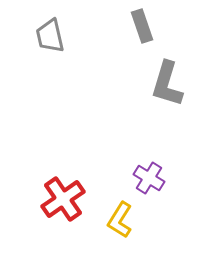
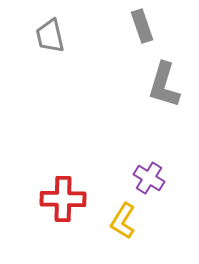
gray L-shape: moved 3 px left, 1 px down
red cross: rotated 36 degrees clockwise
yellow L-shape: moved 3 px right, 1 px down
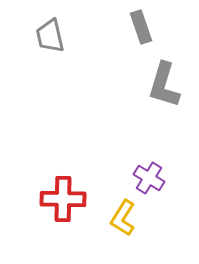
gray rectangle: moved 1 px left, 1 px down
yellow L-shape: moved 3 px up
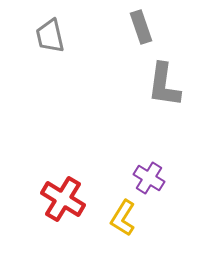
gray L-shape: rotated 9 degrees counterclockwise
red cross: rotated 30 degrees clockwise
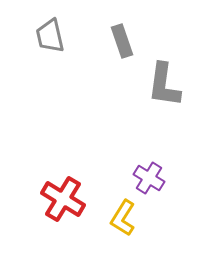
gray rectangle: moved 19 px left, 14 px down
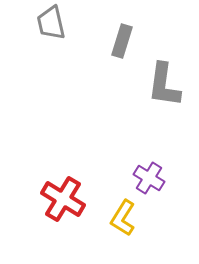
gray trapezoid: moved 1 px right, 13 px up
gray rectangle: rotated 36 degrees clockwise
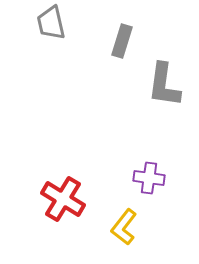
purple cross: rotated 24 degrees counterclockwise
yellow L-shape: moved 1 px right, 9 px down; rotated 6 degrees clockwise
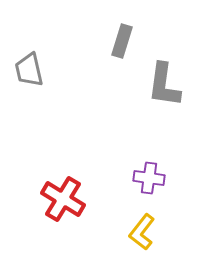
gray trapezoid: moved 22 px left, 47 px down
yellow L-shape: moved 18 px right, 5 px down
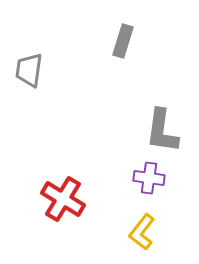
gray rectangle: moved 1 px right
gray trapezoid: rotated 21 degrees clockwise
gray L-shape: moved 2 px left, 46 px down
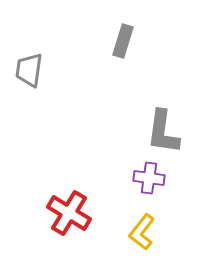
gray L-shape: moved 1 px right, 1 px down
red cross: moved 6 px right, 14 px down
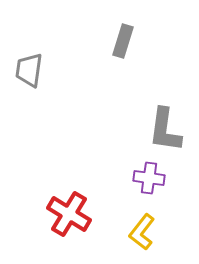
gray L-shape: moved 2 px right, 2 px up
red cross: moved 1 px down
